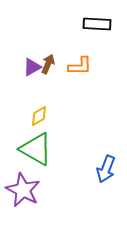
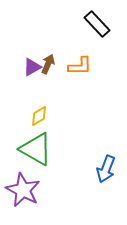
black rectangle: rotated 44 degrees clockwise
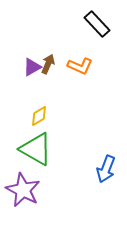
orange L-shape: rotated 25 degrees clockwise
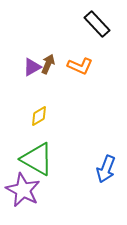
green triangle: moved 1 px right, 10 px down
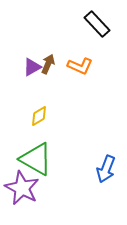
green triangle: moved 1 px left
purple star: moved 1 px left, 2 px up
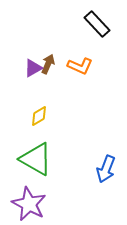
purple triangle: moved 1 px right, 1 px down
purple star: moved 7 px right, 16 px down
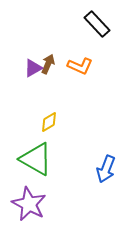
yellow diamond: moved 10 px right, 6 px down
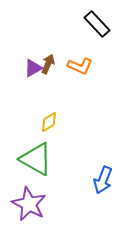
blue arrow: moved 3 px left, 11 px down
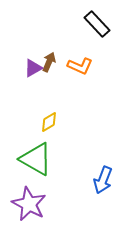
brown arrow: moved 1 px right, 2 px up
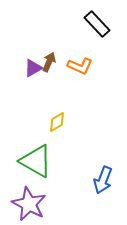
yellow diamond: moved 8 px right
green triangle: moved 2 px down
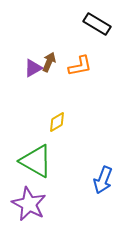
black rectangle: rotated 16 degrees counterclockwise
orange L-shape: rotated 35 degrees counterclockwise
